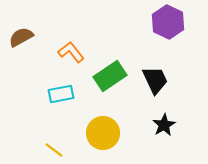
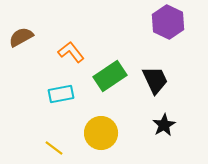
yellow circle: moved 2 px left
yellow line: moved 2 px up
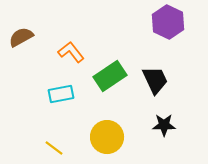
black star: rotated 30 degrees clockwise
yellow circle: moved 6 px right, 4 px down
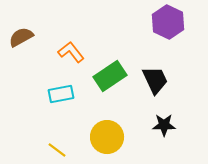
yellow line: moved 3 px right, 2 px down
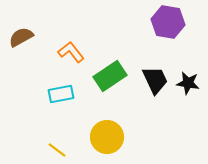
purple hexagon: rotated 16 degrees counterclockwise
black star: moved 24 px right, 42 px up; rotated 10 degrees clockwise
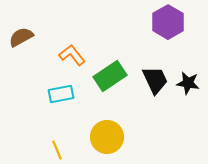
purple hexagon: rotated 20 degrees clockwise
orange L-shape: moved 1 px right, 3 px down
yellow line: rotated 30 degrees clockwise
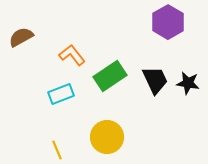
cyan rectangle: rotated 10 degrees counterclockwise
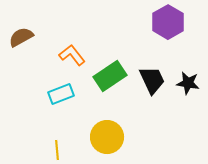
black trapezoid: moved 3 px left
yellow line: rotated 18 degrees clockwise
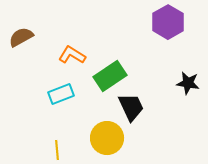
orange L-shape: rotated 20 degrees counterclockwise
black trapezoid: moved 21 px left, 27 px down
yellow circle: moved 1 px down
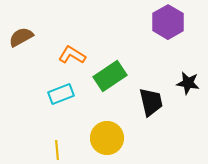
black trapezoid: moved 20 px right, 5 px up; rotated 12 degrees clockwise
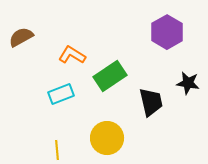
purple hexagon: moved 1 px left, 10 px down
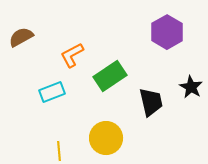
orange L-shape: rotated 60 degrees counterclockwise
black star: moved 3 px right, 4 px down; rotated 20 degrees clockwise
cyan rectangle: moved 9 px left, 2 px up
yellow circle: moved 1 px left
yellow line: moved 2 px right, 1 px down
